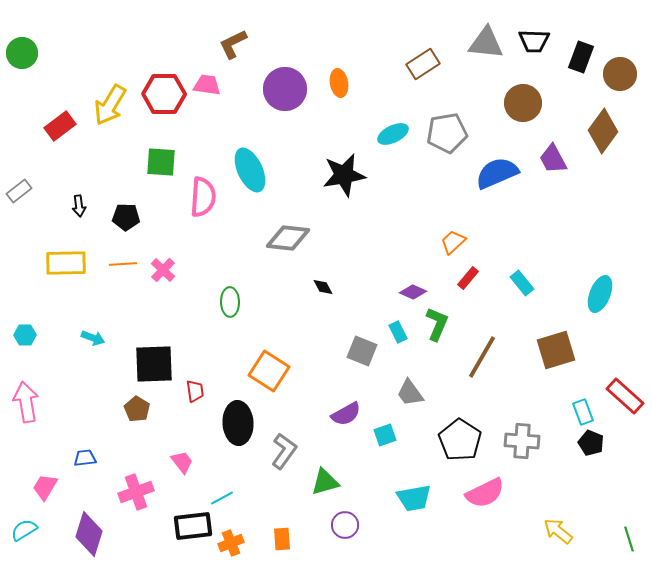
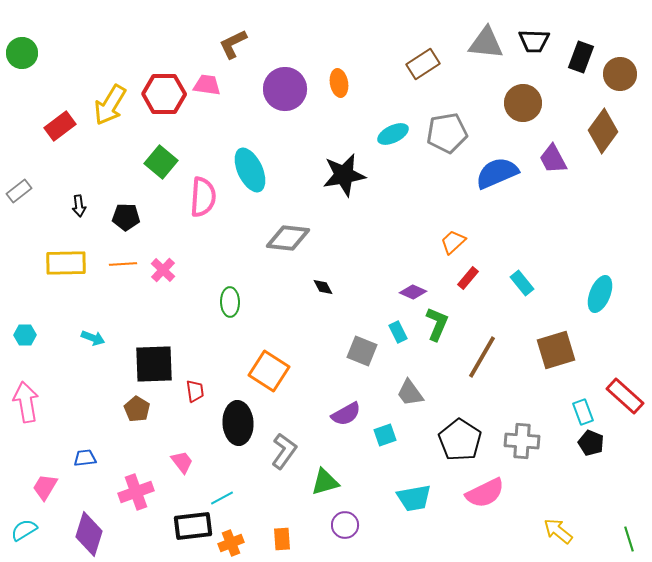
green square at (161, 162): rotated 36 degrees clockwise
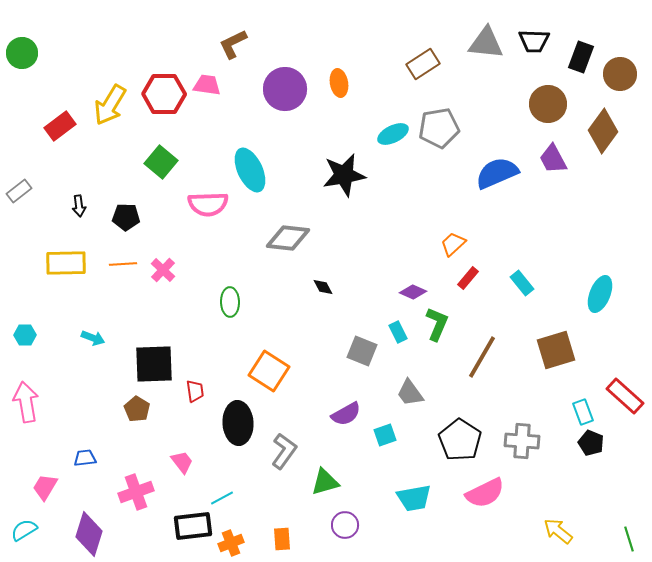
brown circle at (523, 103): moved 25 px right, 1 px down
gray pentagon at (447, 133): moved 8 px left, 5 px up
pink semicircle at (203, 197): moved 5 px right, 7 px down; rotated 84 degrees clockwise
orange trapezoid at (453, 242): moved 2 px down
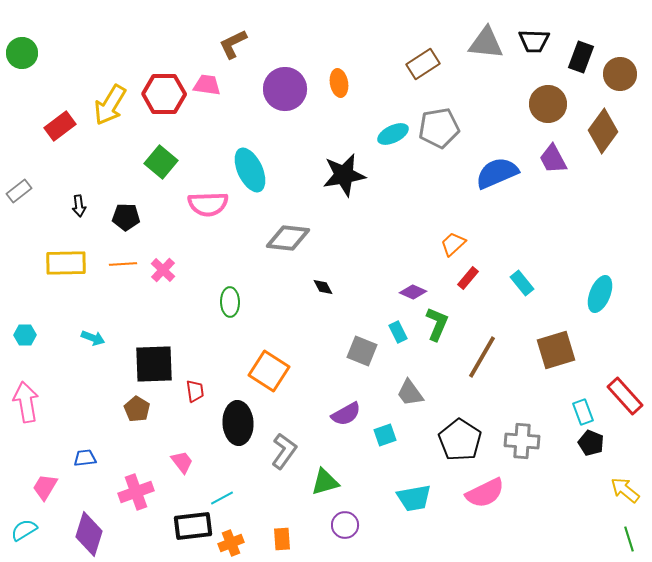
red rectangle at (625, 396): rotated 6 degrees clockwise
yellow arrow at (558, 531): moved 67 px right, 41 px up
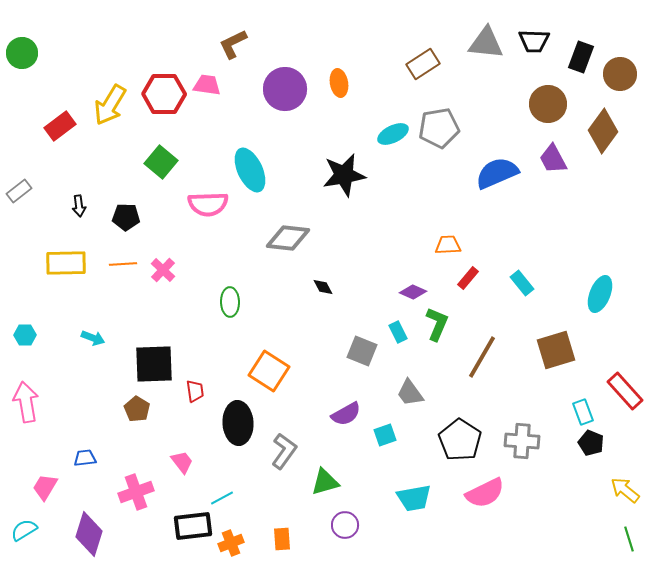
orange trapezoid at (453, 244): moved 5 px left, 1 px down; rotated 40 degrees clockwise
red rectangle at (625, 396): moved 5 px up
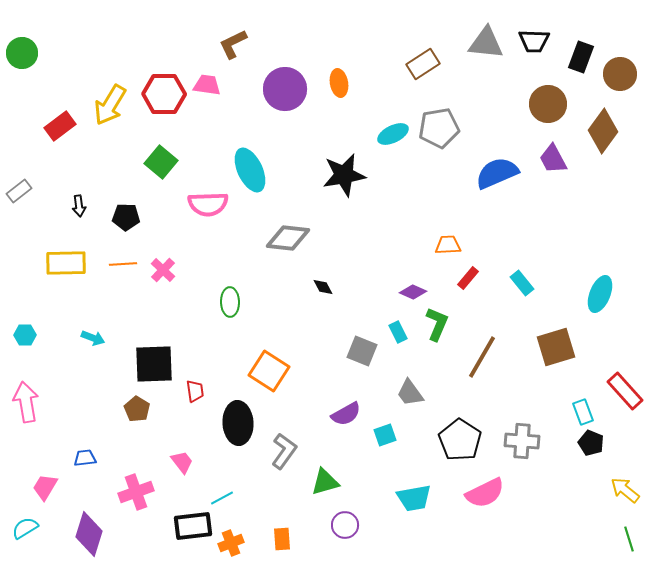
brown square at (556, 350): moved 3 px up
cyan semicircle at (24, 530): moved 1 px right, 2 px up
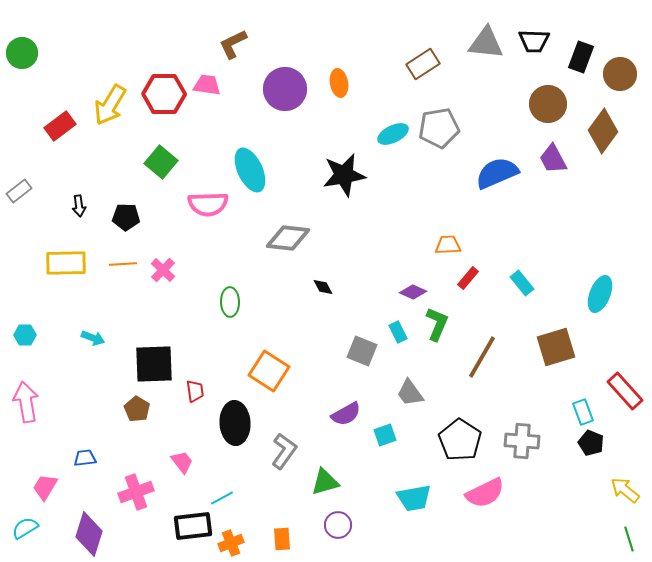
black ellipse at (238, 423): moved 3 px left
purple circle at (345, 525): moved 7 px left
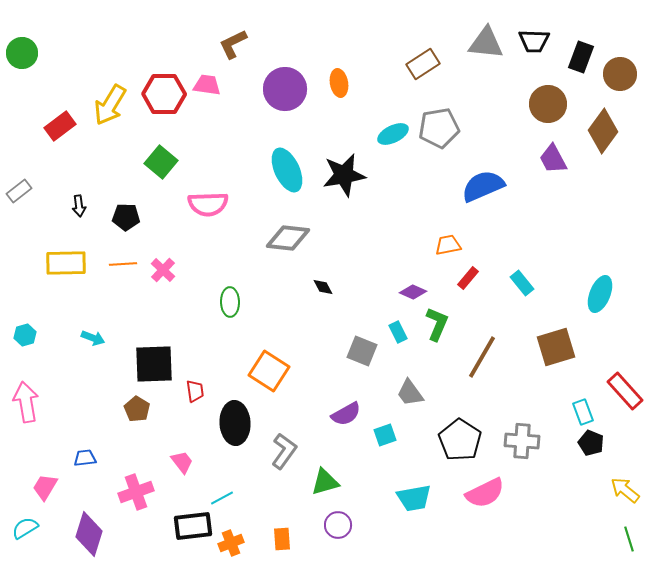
cyan ellipse at (250, 170): moved 37 px right
blue semicircle at (497, 173): moved 14 px left, 13 px down
orange trapezoid at (448, 245): rotated 8 degrees counterclockwise
cyan hexagon at (25, 335): rotated 15 degrees counterclockwise
